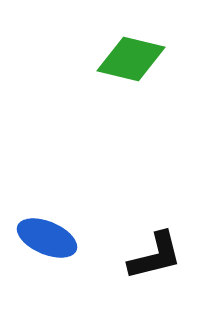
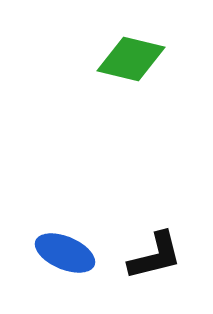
blue ellipse: moved 18 px right, 15 px down
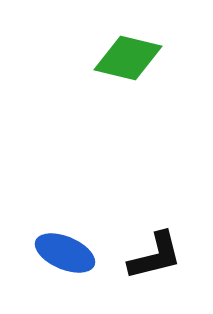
green diamond: moved 3 px left, 1 px up
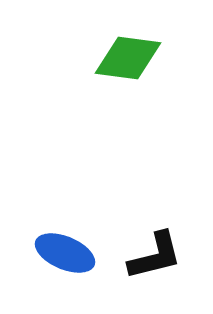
green diamond: rotated 6 degrees counterclockwise
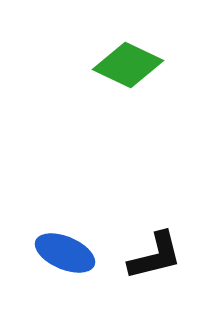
green diamond: moved 7 px down; rotated 18 degrees clockwise
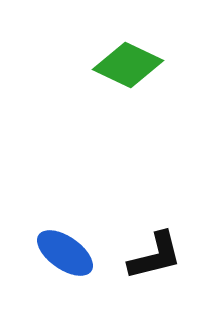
blue ellipse: rotated 12 degrees clockwise
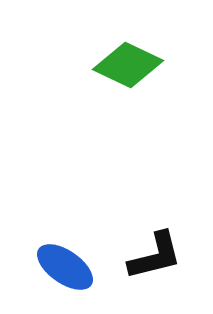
blue ellipse: moved 14 px down
